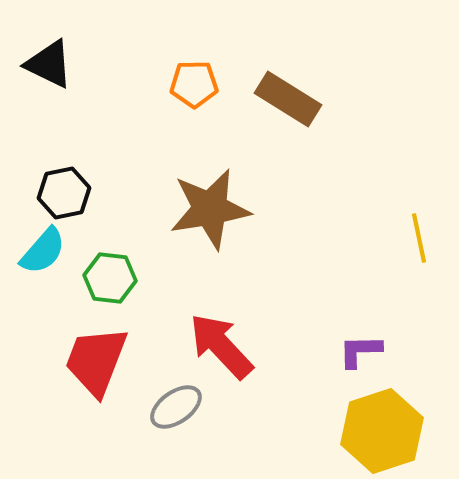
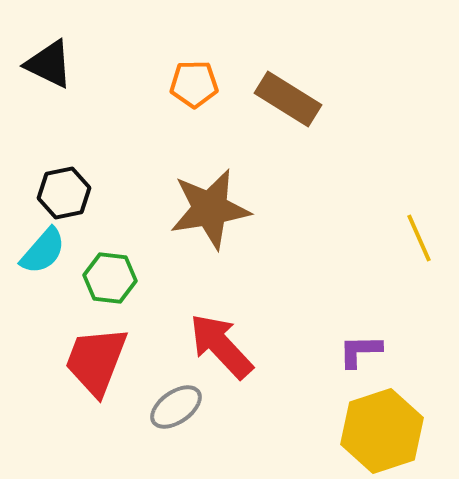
yellow line: rotated 12 degrees counterclockwise
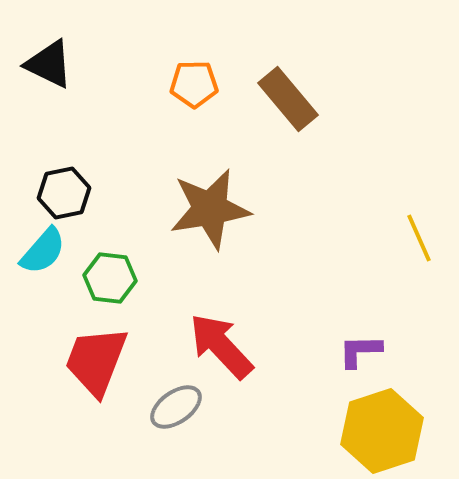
brown rectangle: rotated 18 degrees clockwise
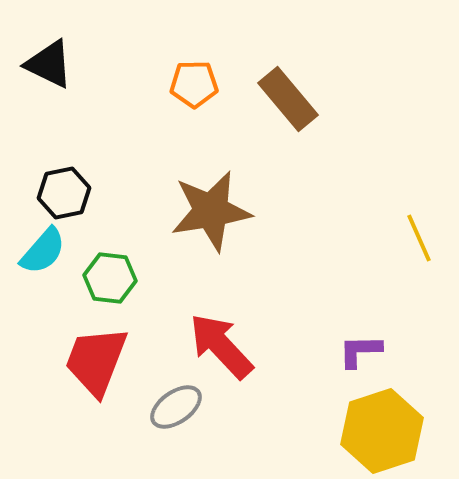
brown star: moved 1 px right, 2 px down
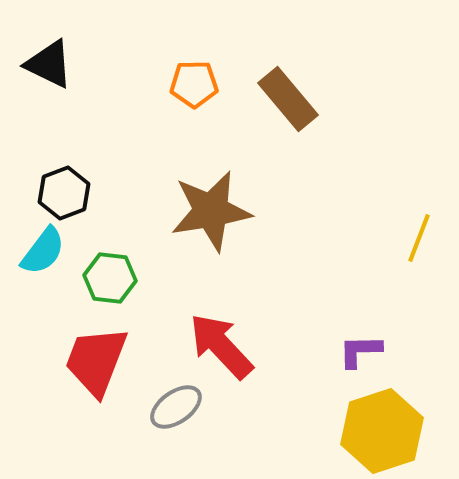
black hexagon: rotated 9 degrees counterclockwise
yellow line: rotated 45 degrees clockwise
cyan semicircle: rotated 4 degrees counterclockwise
